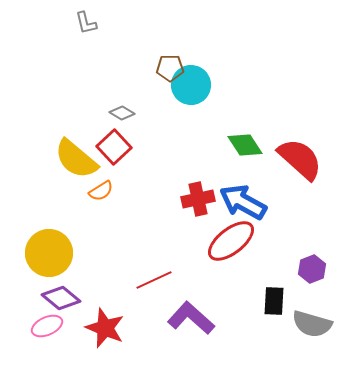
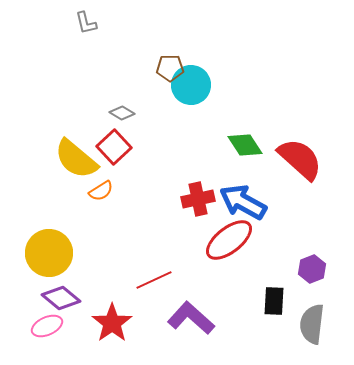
red ellipse: moved 2 px left, 1 px up
gray semicircle: rotated 81 degrees clockwise
red star: moved 7 px right, 5 px up; rotated 15 degrees clockwise
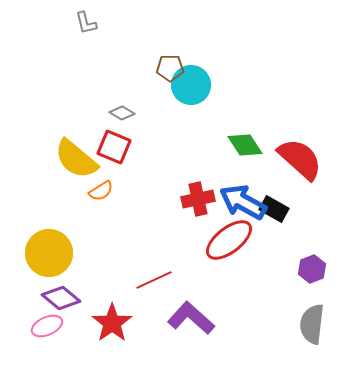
red square: rotated 24 degrees counterclockwise
black rectangle: moved 92 px up; rotated 64 degrees counterclockwise
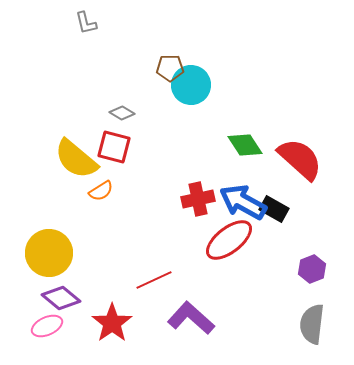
red square: rotated 8 degrees counterclockwise
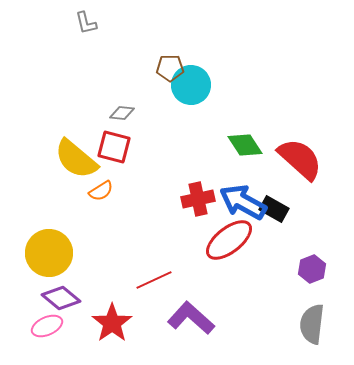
gray diamond: rotated 25 degrees counterclockwise
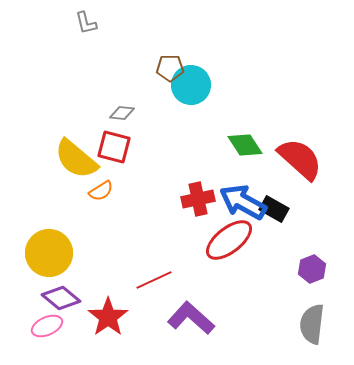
red star: moved 4 px left, 6 px up
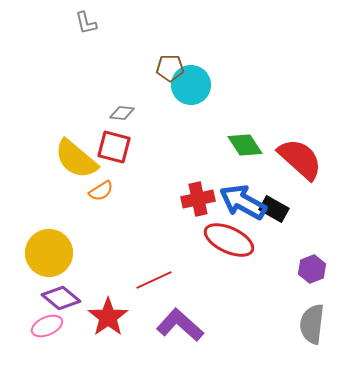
red ellipse: rotated 63 degrees clockwise
purple L-shape: moved 11 px left, 7 px down
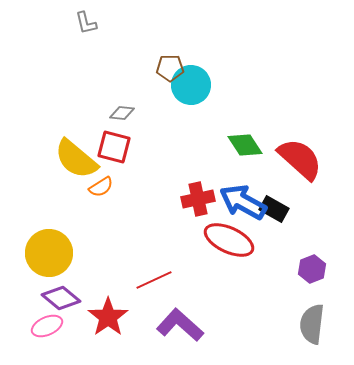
orange semicircle: moved 4 px up
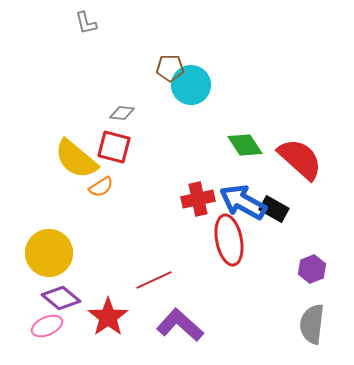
red ellipse: rotated 54 degrees clockwise
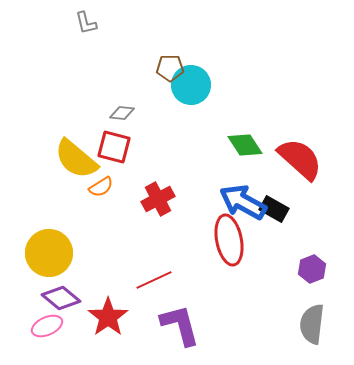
red cross: moved 40 px left; rotated 16 degrees counterclockwise
purple L-shape: rotated 33 degrees clockwise
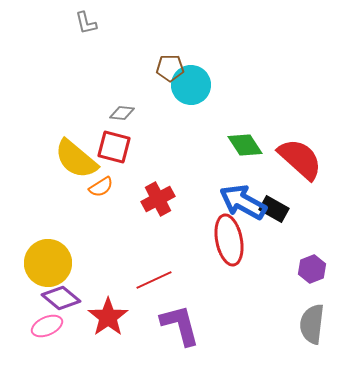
yellow circle: moved 1 px left, 10 px down
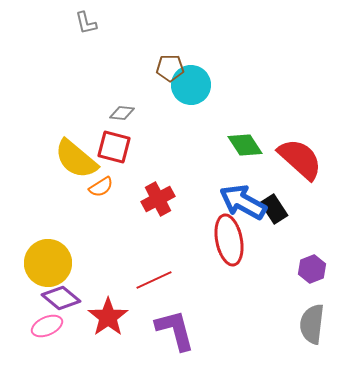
black rectangle: rotated 28 degrees clockwise
purple L-shape: moved 5 px left, 5 px down
